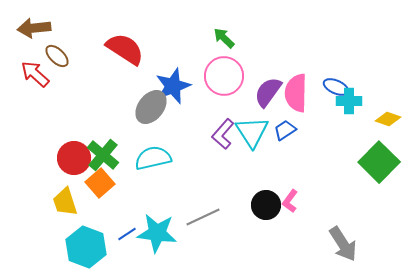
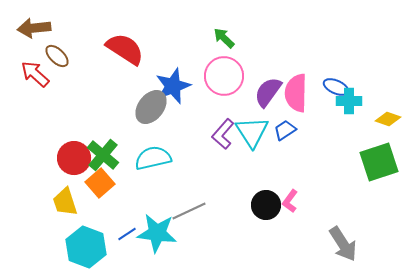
green square: rotated 27 degrees clockwise
gray line: moved 14 px left, 6 px up
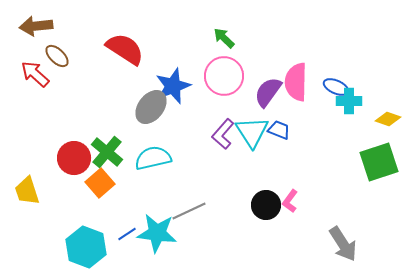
brown arrow: moved 2 px right, 2 px up
pink semicircle: moved 11 px up
blue trapezoid: moved 6 px left; rotated 55 degrees clockwise
green cross: moved 4 px right, 3 px up
yellow trapezoid: moved 38 px left, 11 px up
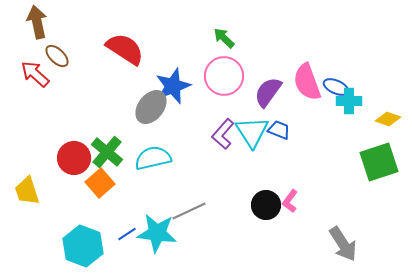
brown arrow: moved 1 px right, 4 px up; rotated 84 degrees clockwise
pink semicircle: moved 11 px right; rotated 21 degrees counterclockwise
cyan hexagon: moved 3 px left, 1 px up
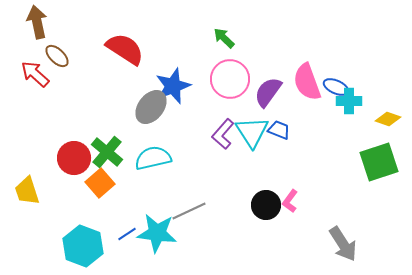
pink circle: moved 6 px right, 3 px down
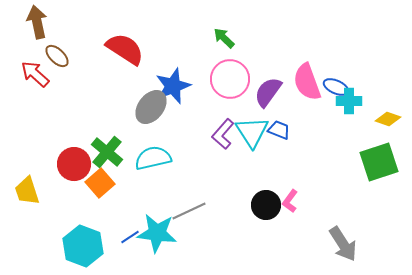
red circle: moved 6 px down
blue line: moved 3 px right, 3 px down
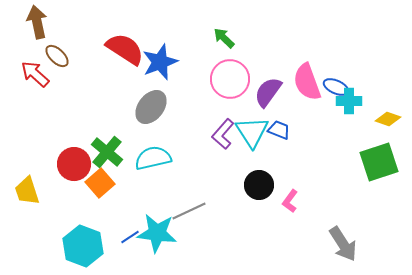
blue star: moved 13 px left, 24 px up
black circle: moved 7 px left, 20 px up
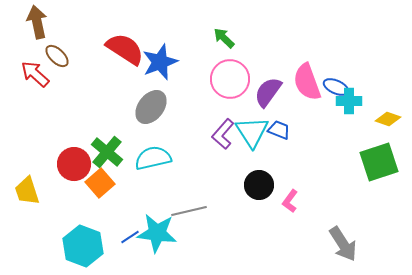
gray line: rotated 12 degrees clockwise
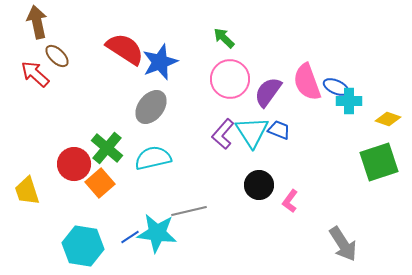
green cross: moved 4 px up
cyan hexagon: rotated 12 degrees counterclockwise
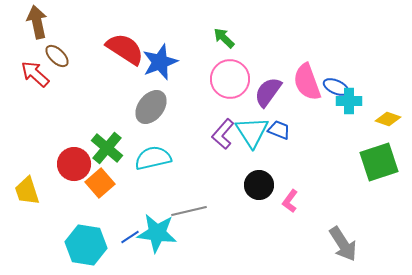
cyan hexagon: moved 3 px right, 1 px up
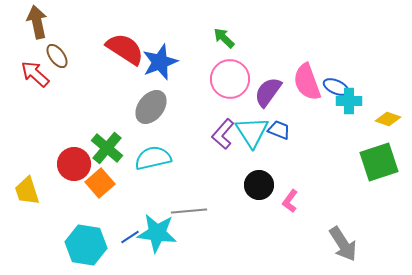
brown ellipse: rotated 10 degrees clockwise
gray line: rotated 8 degrees clockwise
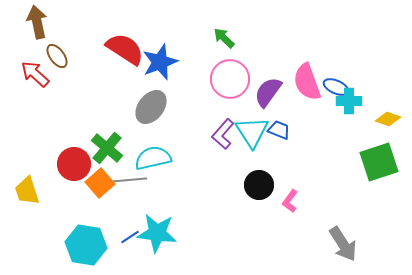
gray line: moved 60 px left, 31 px up
